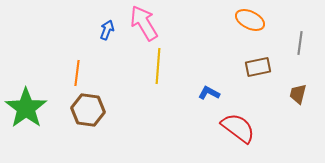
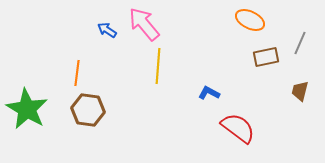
pink arrow: moved 1 px down; rotated 9 degrees counterclockwise
blue arrow: rotated 78 degrees counterclockwise
gray line: rotated 15 degrees clockwise
brown rectangle: moved 8 px right, 10 px up
brown trapezoid: moved 2 px right, 3 px up
green star: moved 1 px right, 1 px down; rotated 6 degrees counterclockwise
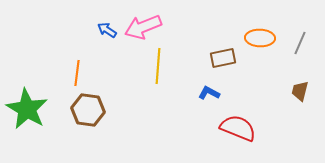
orange ellipse: moved 10 px right, 18 px down; rotated 24 degrees counterclockwise
pink arrow: moved 1 px left, 3 px down; rotated 72 degrees counterclockwise
brown rectangle: moved 43 px left, 1 px down
red semicircle: rotated 15 degrees counterclockwise
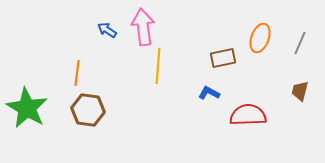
pink arrow: rotated 105 degrees clockwise
orange ellipse: rotated 72 degrees counterclockwise
green star: moved 1 px up
red semicircle: moved 10 px right, 13 px up; rotated 24 degrees counterclockwise
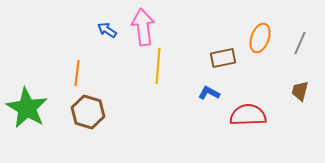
brown hexagon: moved 2 px down; rotated 8 degrees clockwise
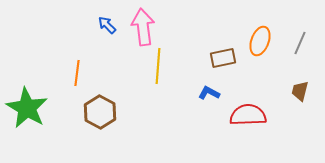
blue arrow: moved 5 px up; rotated 12 degrees clockwise
orange ellipse: moved 3 px down
brown hexagon: moved 12 px right; rotated 12 degrees clockwise
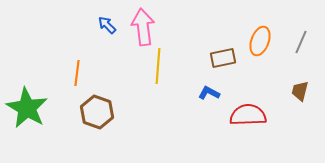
gray line: moved 1 px right, 1 px up
brown hexagon: moved 3 px left; rotated 8 degrees counterclockwise
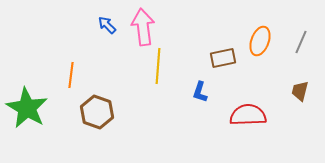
orange line: moved 6 px left, 2 px down
blue L-shape: moved 9 px left, 1 px up; rotated 100 degrees counterclockwise
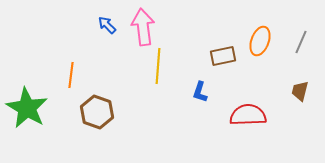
brown rectangle: moved 2 px up
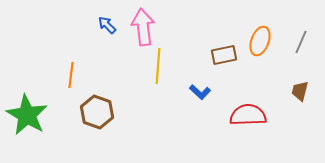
brown rectangle: moved 1 px right, 1 px up
blue L-shape: rotated 65 degrees counterclockwise
green star: moved 7 px down
